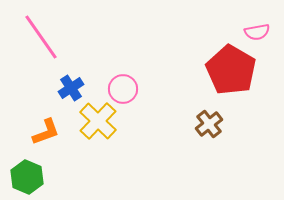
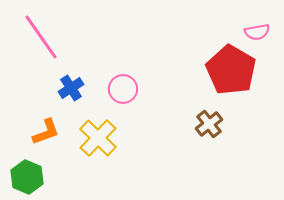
yellow cross: moved 17 px down
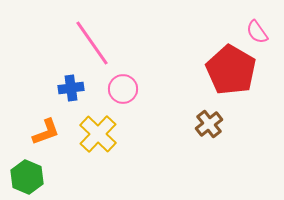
pink semicircle: rotated 65 degrees clockwise
pink line: moved 51 px right, 6 px down
blue cross: rotated 25 degrees clockwise
yellow cross: moved 4 px up
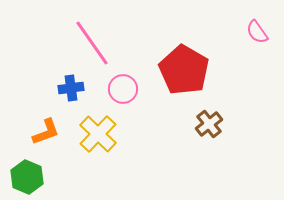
red pentagon: moved 47 px left
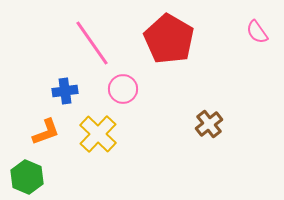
red pentagon: moved 15 px left, 31 px up
blue cross: moved 6 px left, 3 px down
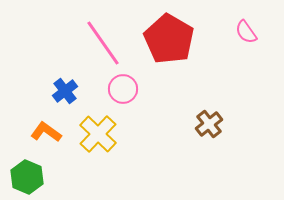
pink semicircle: moved 11 px left
pink line: moved 11 px right
blue cross: rotated 30 degrees counterclockwise
orange L-shape: rotated 124 degrees counterclockwise
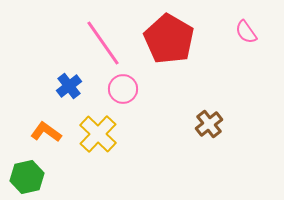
blue cross: moved 4 px right, 5 px up
green hexagon: rotated 24 degrees clockwise
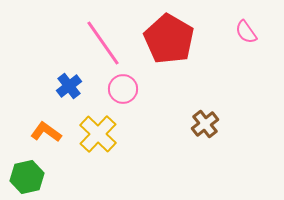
brown cross: moved 4 px left
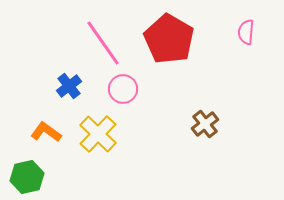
pink semicircle: rotated 40 degrees clockwise
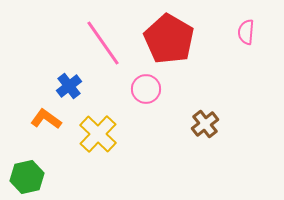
pink circle: moved 23 px right
orange L-shape: moved 13 px up
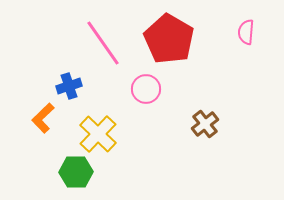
blue cross: rotated 20 degrees clockwise
orange L-shape: moved 3 px left, 1 px up; rotated 80 degrees counterclockwise
green hexagon: moved 49 px right, 5 px up; rotated 12 degrees clockwise
